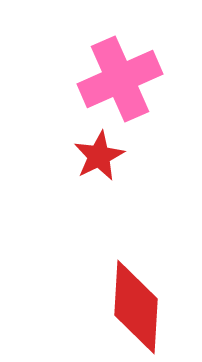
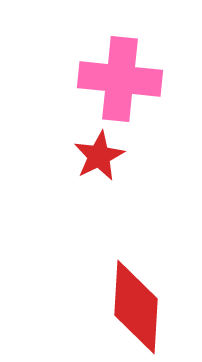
pink cross: rotated 30 degrees clockwise
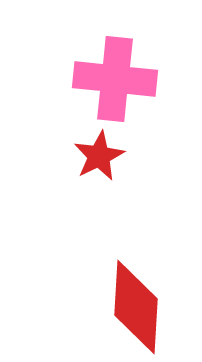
pink cross: moved 5 px left
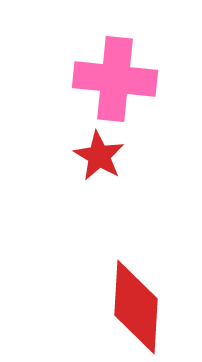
red star: rotated 15 degrees counterclockwise
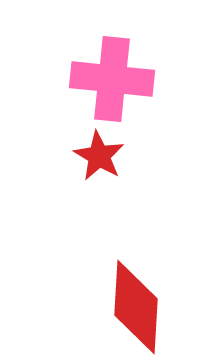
pink cross: moved 3 px left
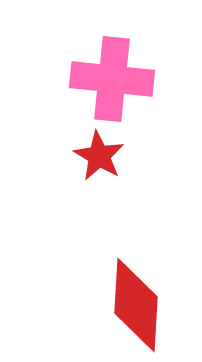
red diamond: moved 2 px up
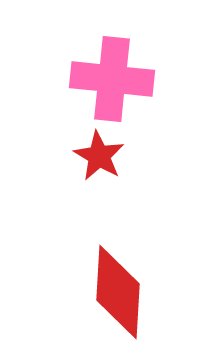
red diamond: moved 18 px left, 13 px up
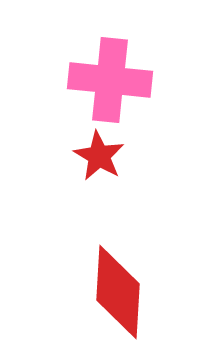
pink cross: moved 2 px left, 1 px down
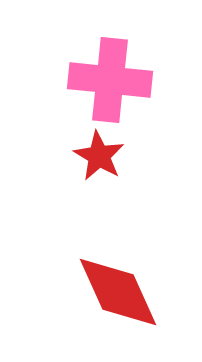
red diamond: rotated 28 degrees counterclockwise
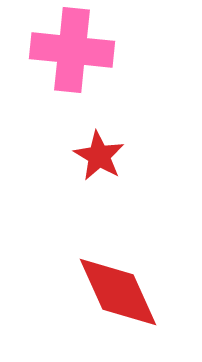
pink cross: moved 38 px left, 30 px up
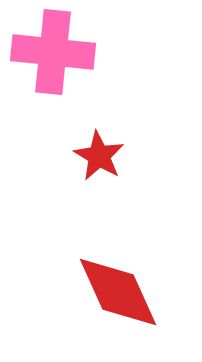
pink cross: moved 19 px left, 2 px down
